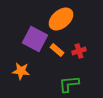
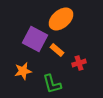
red cross: moved 12 px down
orange star: moved 2 px right; rotated 18 degrees counterclockwise
green L-shape: moved 17 px left; rotated 100 degrees counterclockwise
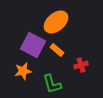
orange ellipse: moved 5 px left, 3 px down
purple square: moved 2 px left, 6 px down
red cross: moved 2 px right, 2 px down
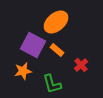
red cross: rotated 24 degrees counterclockwise
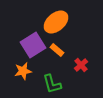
purple square: rotated 30 degrees clockwise
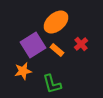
red cross: moved 21 px up
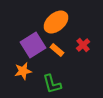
red cross: moved 2 px right, 1 px down
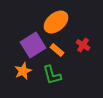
red cross: rotated 16 degrees counterclockwise
orange star: rotated 12 degrees counterclockwise
green L-shape: moved 9 px up
